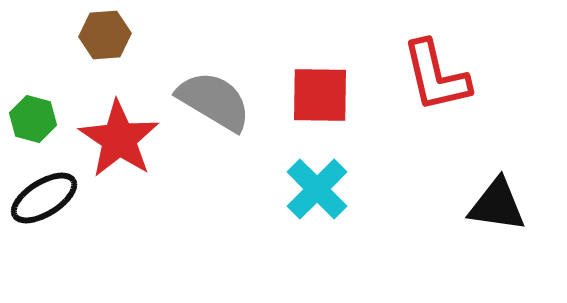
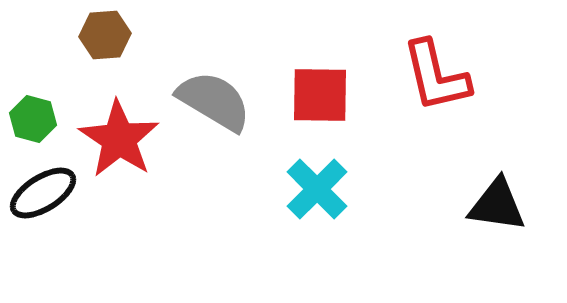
black ellipse: moved 1 px left, 5 px up
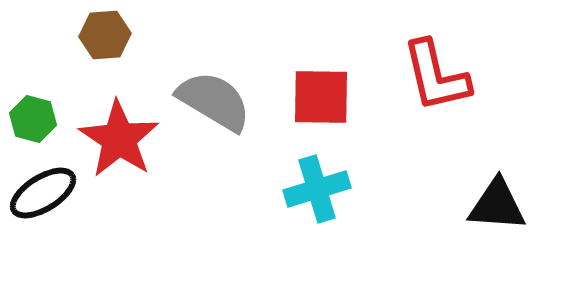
red square: moved 1 px right, 2 px down
cyan cross: rotated 28 degrees clockwise
black triangle: rotated 4 degrees counterclockwise
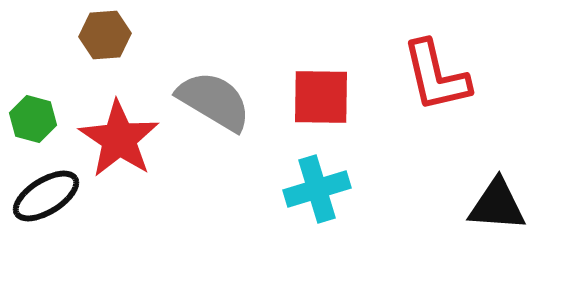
black ellipse: moved 3 px right, 3 px down
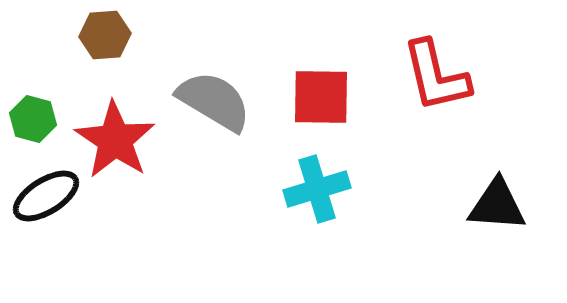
red star: moved 4 px left, 1 px down
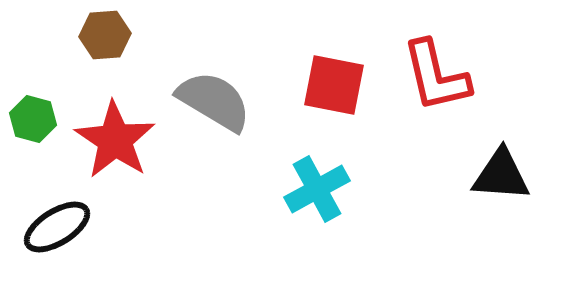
red square: moved 13 px right, 12 px up; rotated 10 degrees clockwise
cyan cross: rotated 12 degrees counterclockwise
black ellipse: moved 11 px right, 31 px down
black triangle: moved 4 px right, 30 px up
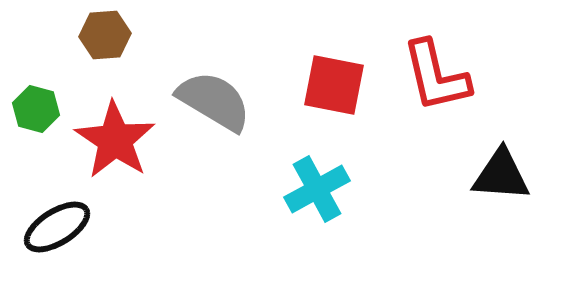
green hexagon: moved 3 px right, 10 px up
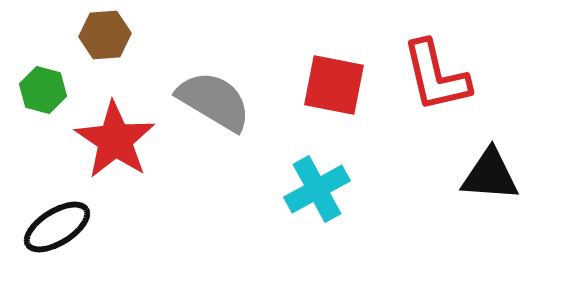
green hexagon: moved 7 px right, 19 px up
black triangle: moved 11 px left
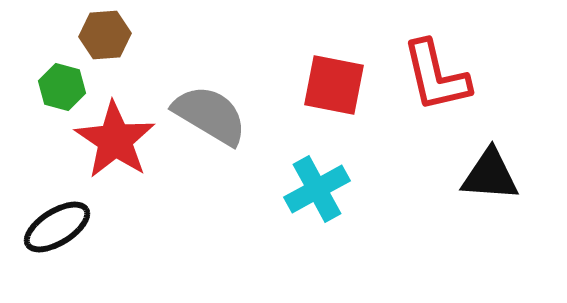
green hexagon: moved 19 px right, 3 px up
gray semicircle: moved 4 px left, 14 px down
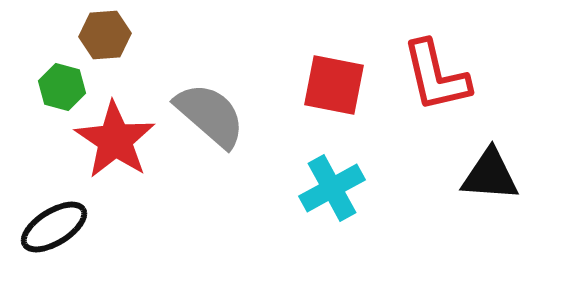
gray semicircle: rotated 10 degrees clockwise
cyan cross: moved 15 px right, 1 px up
black ellipse: moved 3 px left
